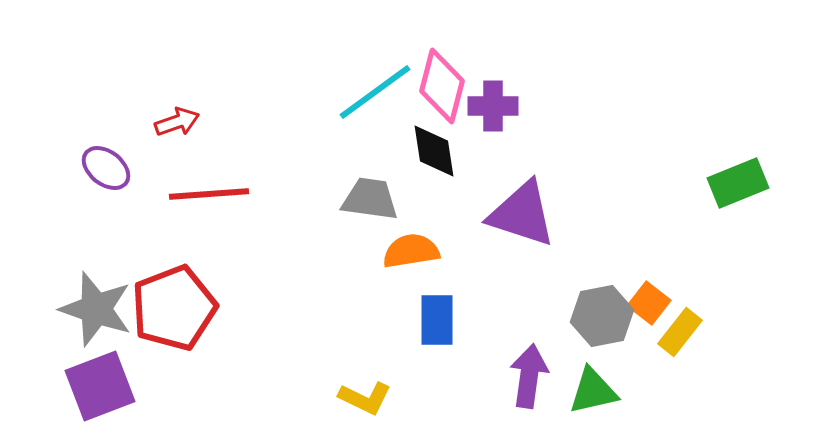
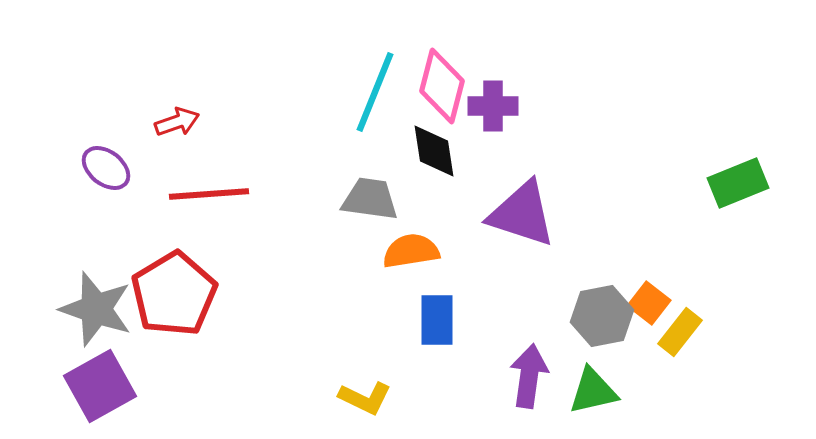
cyan line: rotated 32 degrees counterclockwise
red pentagon: moved 14 px up; rotated 10 degrees counterclockwise
purple square: rotated 8 degrees counterclockwise
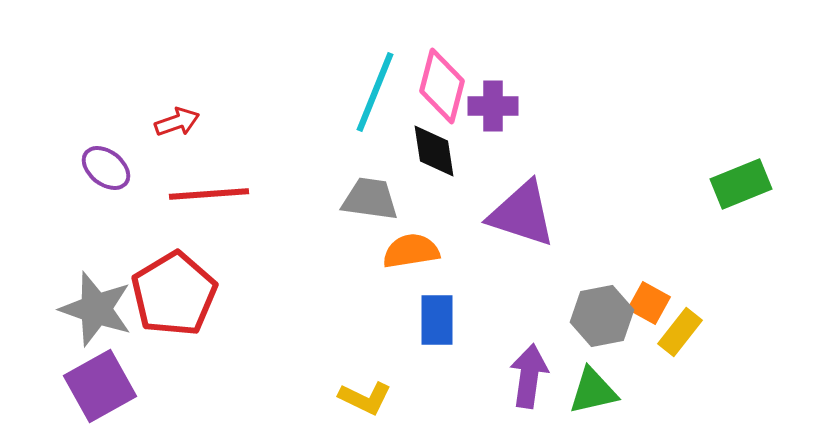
green rectangle: moved 3 px right, 1 px down
orange square: rotated 9 degrees counterclockwise
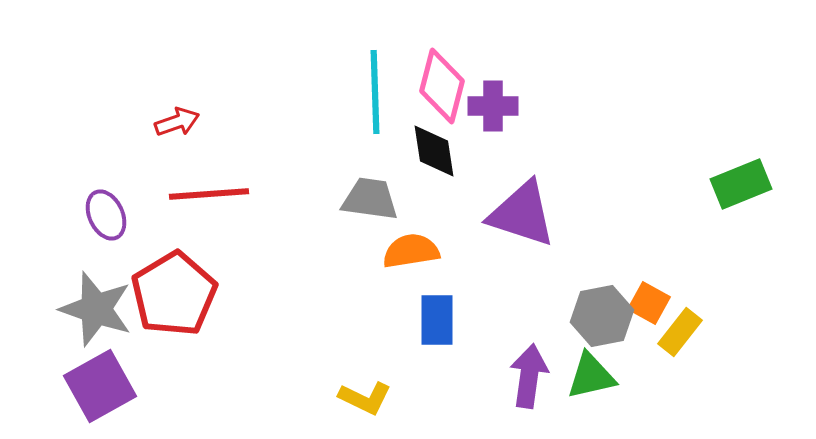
cyan line: rotated 24 degrees counterclockwise
purple ellipse: moved 47 px down; rotated 27 degrees clockwise
green triangle: moved 2 px left, 15 px up
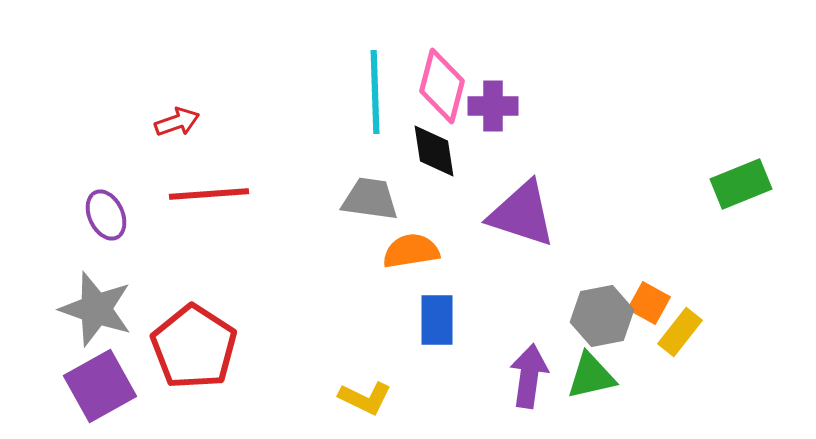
red pentagon: moved 20 px right, 53 px down; rotated 8 degrees counterclockwise
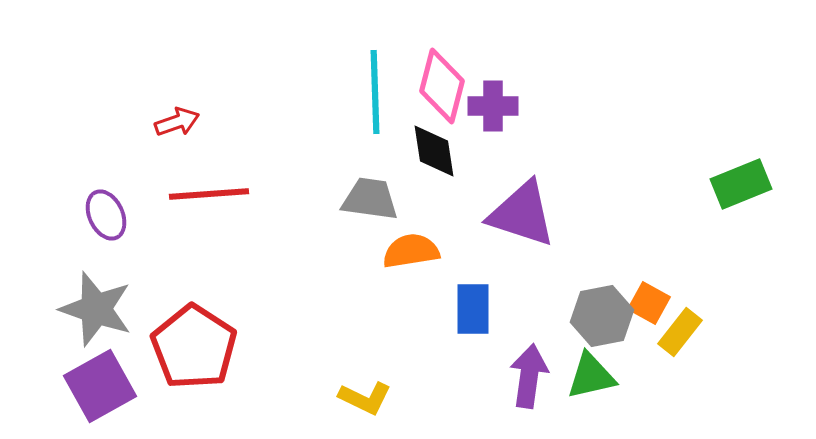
blue rectangle: moved 36 px right, 11 px up
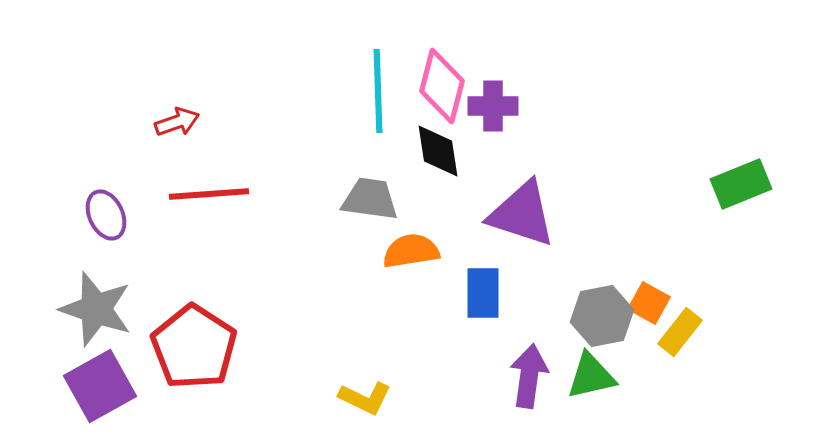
cyan line: moved 3 px right, 1 px up
black diamond: moved 4 px right
blue rectangle: moved 10 px right, 16 px up
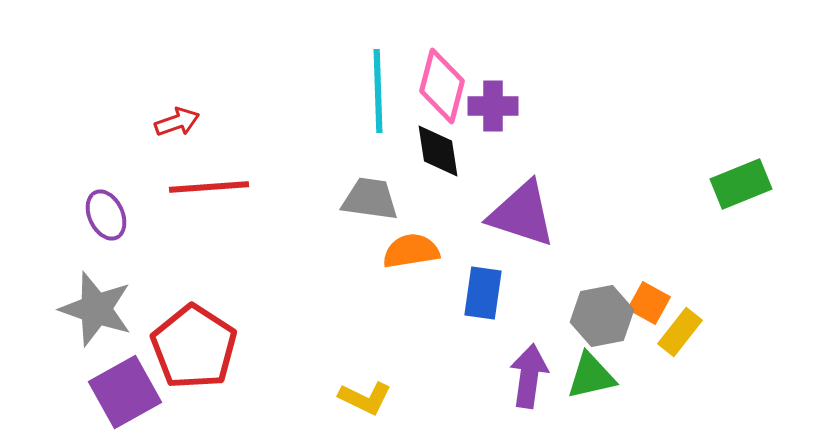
red line: moved 7 px up
blue rectangle: rotated 8 degrees clockwise
purple square: moved 25 px right, 6 px down
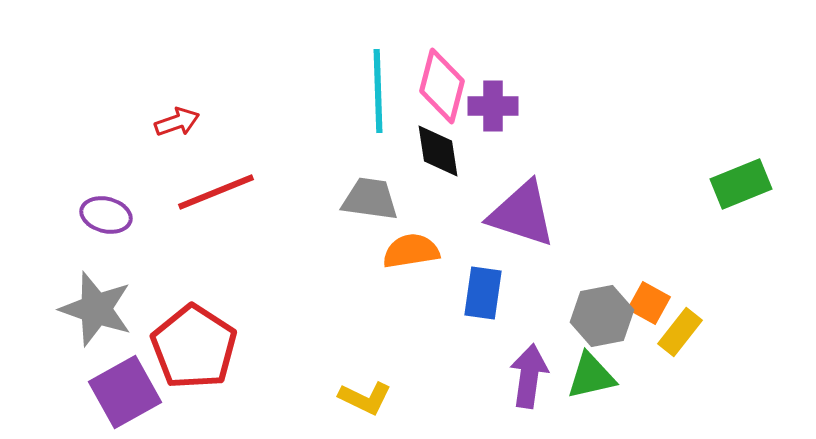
red line: moved 7 px right, 5 px down; rotated 18 degrees counterclockwise
purple ellipse: rotated 51 degrees counterclockwise
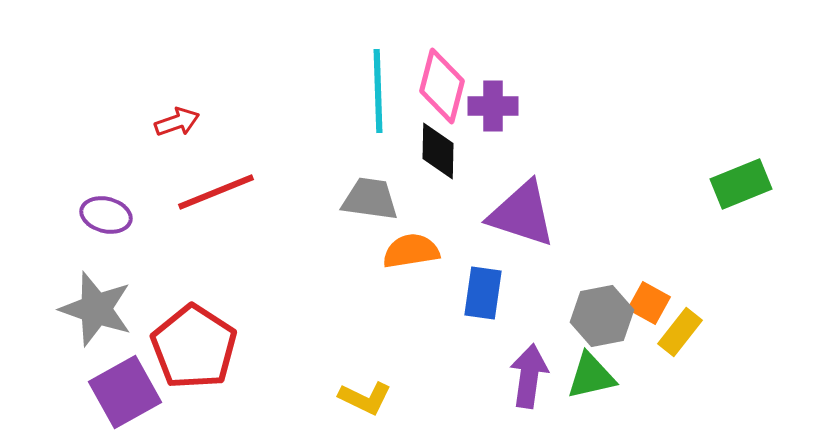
black diamond: rotated 10 degrees clockwise
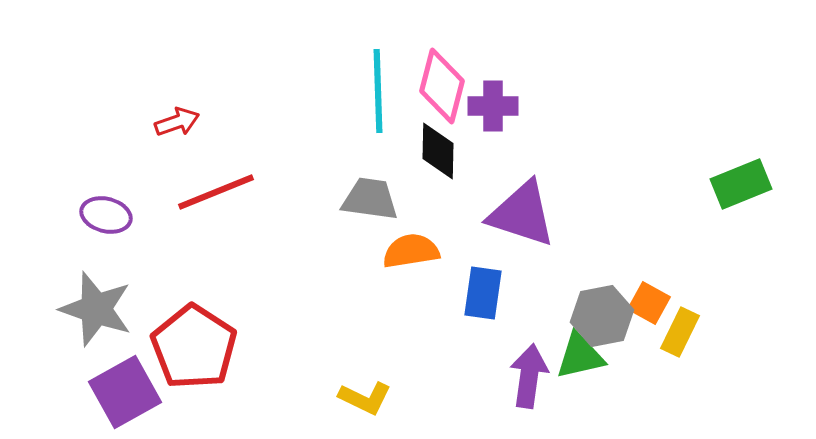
yellow rectangle: rotated 12 degrees counterclockwise
green triangle: moved 11 px left, 20 px up
